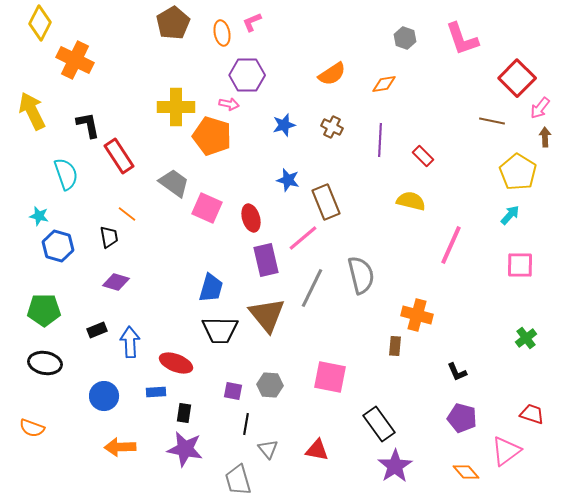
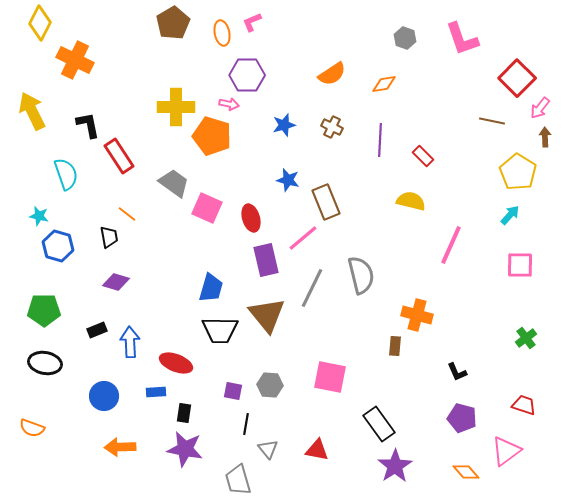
red trapezoid at (532, 414): moved 8 px left, 9 px up
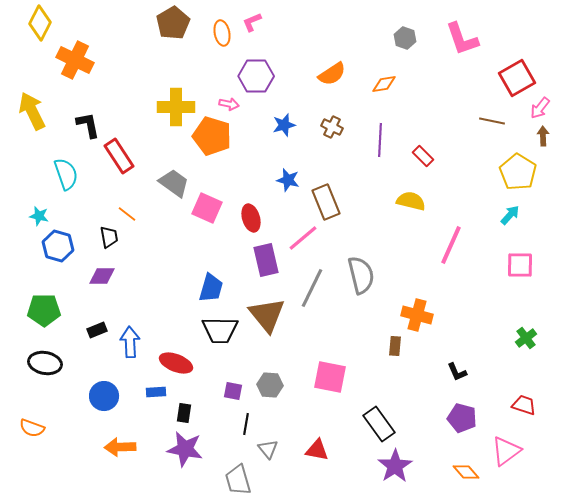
purple hexagon at (247, 75): moved 9 px right, 1 px down
red square at (517, 78): rotated 15 degrees clockwise
brown arrow at (545, 137): moved 2 px left, 1 px up
purple diamond at (116, 282): moved 14 px left, 6 px up; rotated 16 degrees counterclockwise
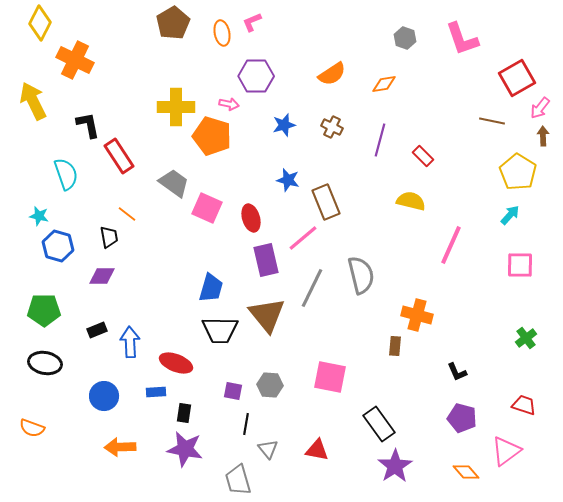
yellow arrow at (32, 111): moved 1 px right, 10 px up
purple line at (380, 140): rotated 12 degrees clockwise
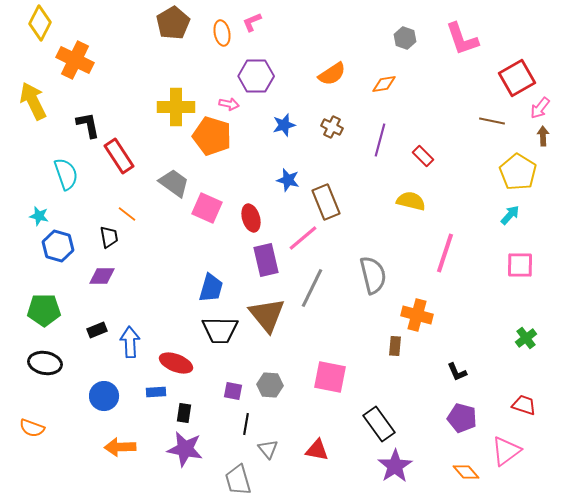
pink line at (451, 245): moved 6 px left, 8 px down; rotated 6 degrees counterclockwise
gray semicircle at (361, 275): moved 12 px right
